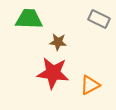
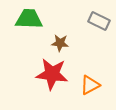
gray rectangle: moved 2 px down
brown star: moved 2 px right, 1 px down
red star: moved 1 px left, 1 px down
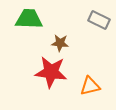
gray rectangle: moved 1 px up
red star: moved 1 px left, 2 px up
orange triangle: moved 1 px down; rotated 15 degrees clockwise
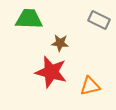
red star: rotated 8 degrees clockwise
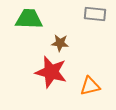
gray rectangle: moved 4 px left, 6 px up; rotated 20 degrees counterclockwise
